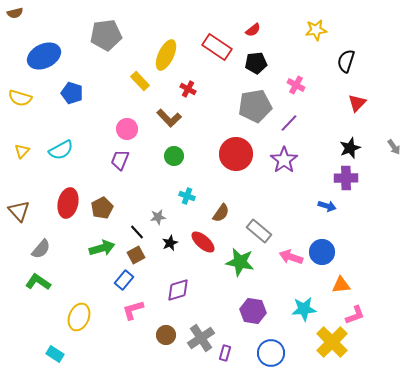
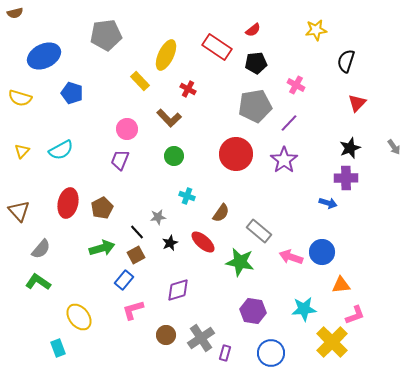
blue arrow at (327, 206): moved 1 px right, 3 px up
yellow ellipse at (79, 317): rotated 60 degrees counterclockwise
cyan rectangle at (55, 354): moved 3 px right, 6 px up; rotated 36 degrees clockwise
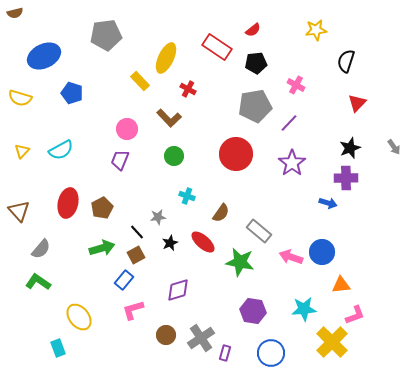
yellow ellipse at (166, 55): moved 3 px down
purple star at (284, 160): moved 8 px right, 3 px down
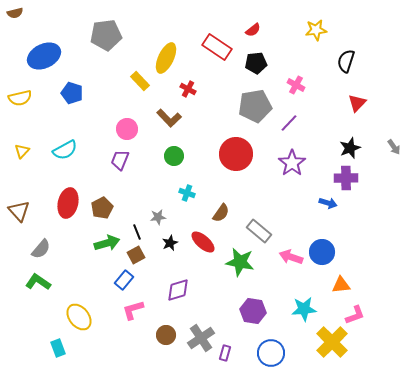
yellow semicircle at (20, 98): rotated 30 degrees counterclockwise
cyan semicircle at (61, 150): moved 4 px right
cyan cross at (187, 196): moved 3 px up
black line at (137, 232): rotated 21 degrees clockwise
green arrow at (102, 248): moved 5 px right, 5 px up
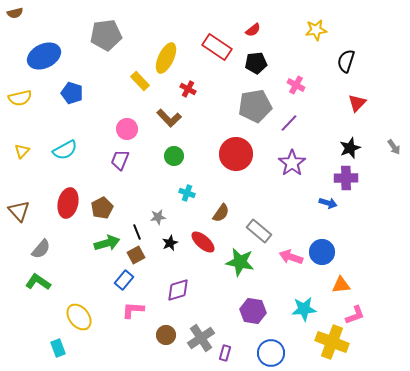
pink L-shape at (133, 310): rotated 20 degrees clockwise
yellow cross at (332, 342): rotated 24 degrees counterclockwise
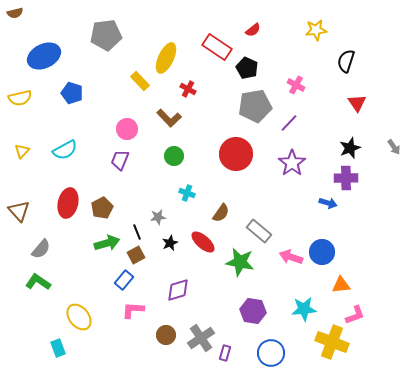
black pentagon at (256, 63): moved 9 px left, 5 px down; rotated 30 degrees clockwise
red triangle at (357, 103): rotated 18 degrees counterclockwise
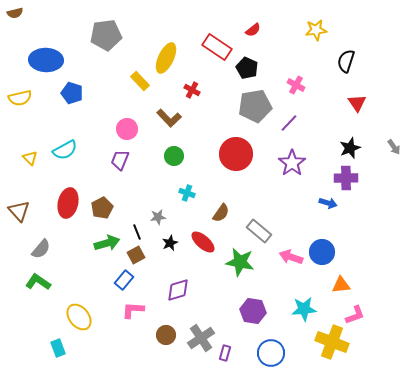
blue ellipse at (44, 56): moved 2 px right, 4 px down; rotated 28 degrees clockwise
red cross at (188, 89): moved 4 px right, 1 px down
yellow triangle at (22, 151): moved 8 px right, 7 px down; rotated 28 degrees counterclockwise
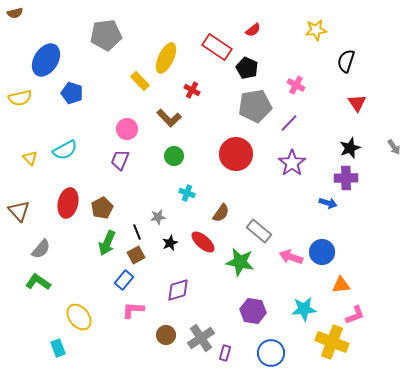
blue ellipse at (46, 60): rotated 60 degrees counterclockwise
green arrow at (107, 243): rotated 130 degrees clockwise
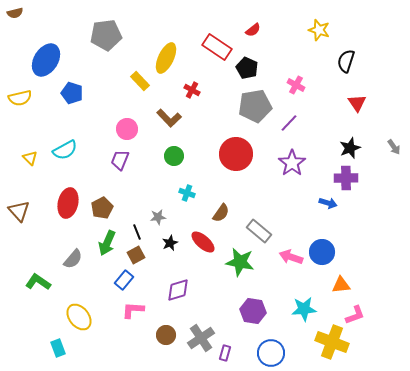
yellow star at (316, 30): moved 3 px right; rotated 25 degrees clockwise
gray semicircle at (41, 249): moved 32 px right, 10 px down
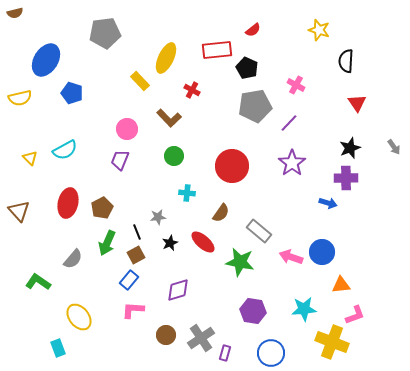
gray pentagon at (106, 35): moved 1 px left, 2 px up
red rectangle at (217, 47): moved 3 px down; rotated 40 degrees counterclockwise
black semicircle at (346, 61): rotated 15 degrees counterclockwise
red circle at (236, 154): moved 4 px left, 12 px down
cyan cross at (187, 193): rotated 14 degrees counterclockwise
blue rectangle at (124, 280): moved 5 px right
